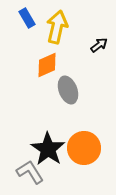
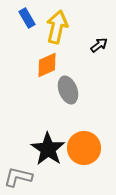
gray L-shape: moved 12 px left, 5 px down; rotated 44 degrees counterclockwise
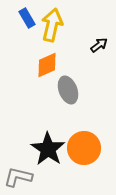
yellow arrow: moved 5 px left, 2 px up
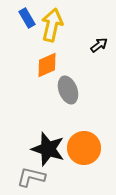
black star: rotated 16 degrees counterclockwise
gray L-shape: moved 13 px right
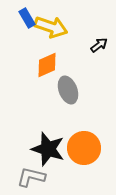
yellow arrow: moved 1 px left, 2 px down; rotated 96 degrees clockwise
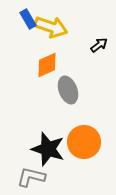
blue rectangle: moved 1 px right, 1 px down
orange circle: moved 6 px up
